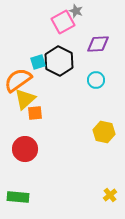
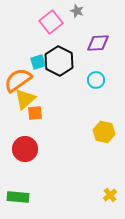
gray star: moved 1 px right
pink square: moved 12 px left; rotated 10 degrees counterclockwise
purple diamond: moved 1 px up
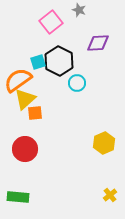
gray star: moved 2 px right, 1 px up
cyan circle: moved 19 px left, 3 px down
yellow hexagon: moved 11 px down; rotated 25 degrees clockwise
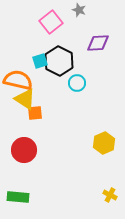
cyan square: moved 2 px right, 1 px up
orange semicircle: rotated 48 degrees clockwise
yellow triangle: rotated 45 degrees counterclockwise
red circle: moved 1 px left, 1 px down
yellow cross: rotated 24 degrees counterclockwise
